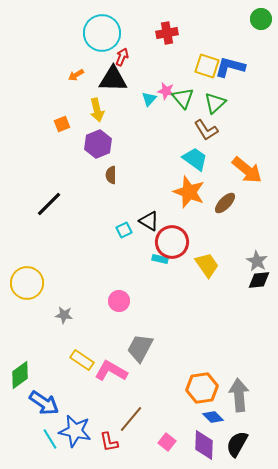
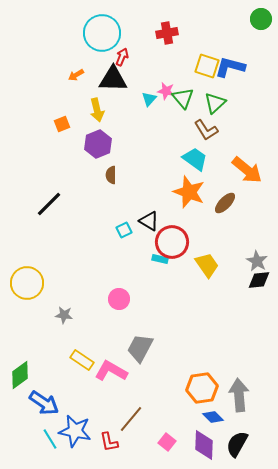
pink circle at (119, 301): moved 2 px up
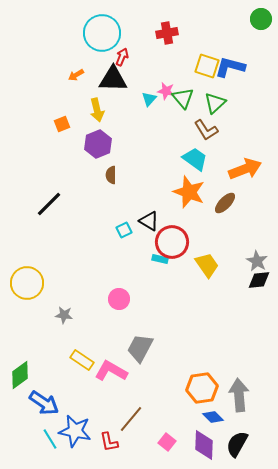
orange arrow at (247, 170): moved 2 px left, 1 px up; rotated 60 degrees counterclockwise
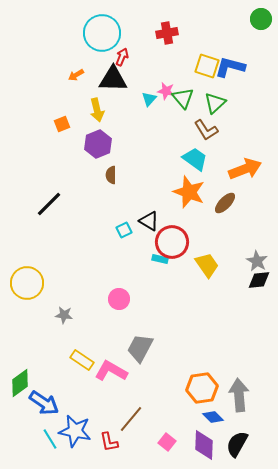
green diamond at (20, 375): moved 8 px down
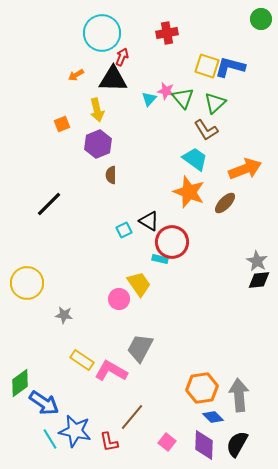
yellow trapezoid at (207, 265): moved 68 px left, 19 px down
brown line at (131, 419): moved 1 px right, 2 px up
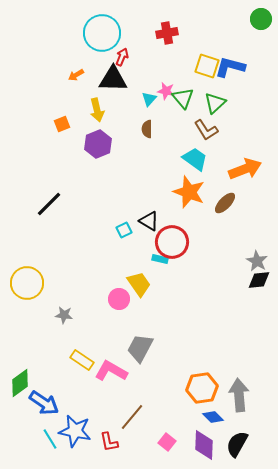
brown semicircle at (111, 175): moved 36 px right, 46 px up
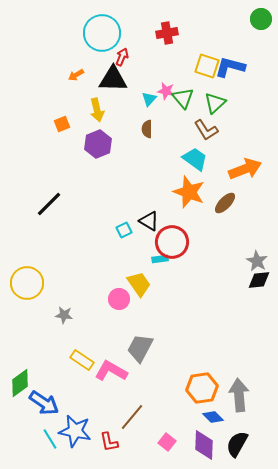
cyan rectangle at (160, 259): rotated 21 degrees counterclockwise
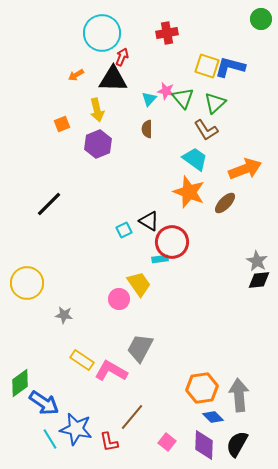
blue star at (75, 431): moved 1 px right, 2 px up
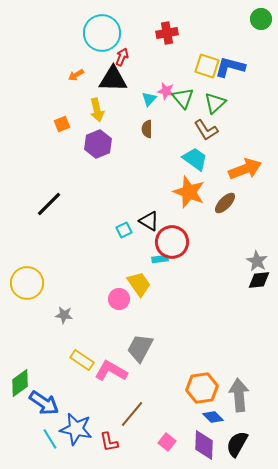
brown line at (132, 417): moved 3 px up
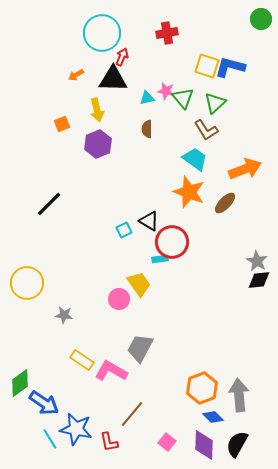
cyan triangle at (149, 99): moved 2 px left, 1 px up; rotated 35 degrees clockwise
orange hexagon at (202, 388): rotated 12 degrees counterclockwise
